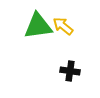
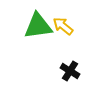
black cross: rotated 24 degrees clockwise
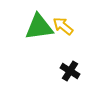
green triangle: moved 1 px right, 1 px down
